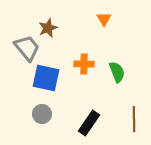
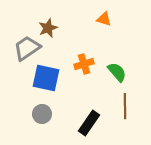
orange triangle: rotated 42 degrees counterclockwise
gray trapezoid: rotated 84 degrees counterclockwise
orange cross: rotated 18 degrees counterclockwise
green semicircle: rotated 20 degrees counterclockwise
brown line: moved 9 px left, 13 px up
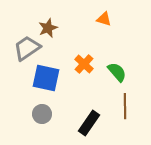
orange cross: rotated 30 degrees counterclockwise
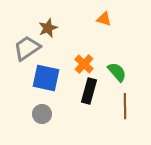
black rectangle: moved 32 px up; rotated 20 degrees counterclockwise
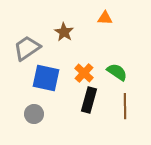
orange triangle: moved 1 px right, 1 px up; rotated 14 degrees counterclockwise
brown star: moved 16 px right, 4 px down; rotated 18 degrees counterclockwise
orange cross: moved 9 px down
green semicircle: rotated 15 degrees counterclockwise
black rectangle: moved 9 px down
gray circle: moved 8 px left
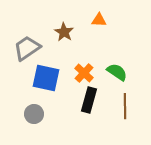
orange triangle: moved 6 px left, 2 px down
